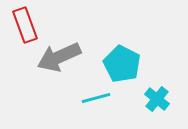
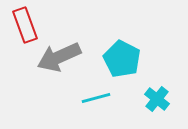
cyan pentagon: moved 5 px up
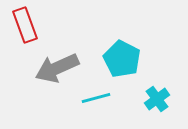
gray arrow: moved 2 px left, 11 px down
cyan cross: rotated 15 degrees clockwise
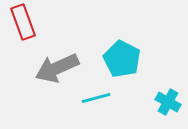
red rectangle: moved 2 px left, 3 px up
cyan cross: moved 11 px right, 3 px down; rotated 25 degrees counterclockwise
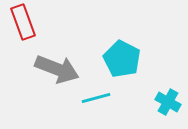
gray arrow: moved 1 px down; rotated 135 degrees counterclockwise
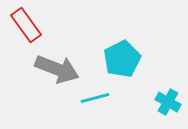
red rectangle: moved 3 px right, 3 px down; rotated 16 degrees counterclockwise
cyan pentagon: rotated 18 degrees clockwise
cyan line: moved 1 px left
